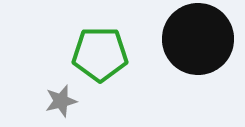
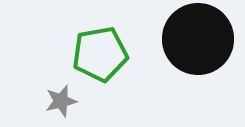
green pentagon: rotated 10 degrees counterclockwise
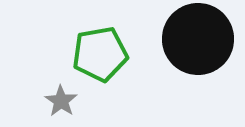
gray star: rotated 24 degrees counterclockwise
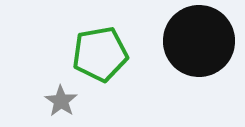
black circle: moved 1 px right, 2 px down
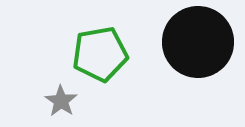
black circle: moved 1 px left, 1 px down
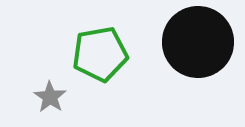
gray star: moved 11 px left, 4 px up
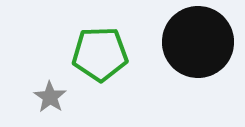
green pentagon: rotated 8 degrees clockwise
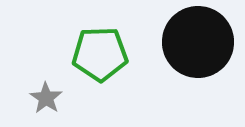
gray star: moved 4 px left, 1 px down
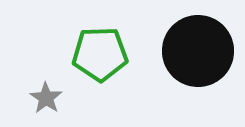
black circle: moved 9 px down
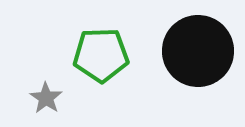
green pentagon: moved 1 px right, 1 px down
